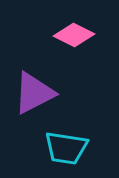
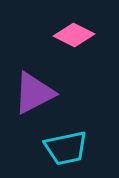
cyan trapezoid: rotated 21 degrees counterclockwise
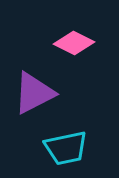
pink diamond: moved 8 px down
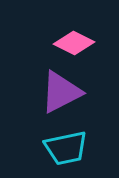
purple triangle: moved 27 px right, 1 px up
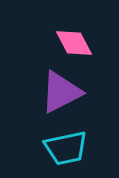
pink diamond: rotated 36 degrees clockwise
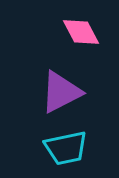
pink diamond: moved 7 px right, 11 px up
